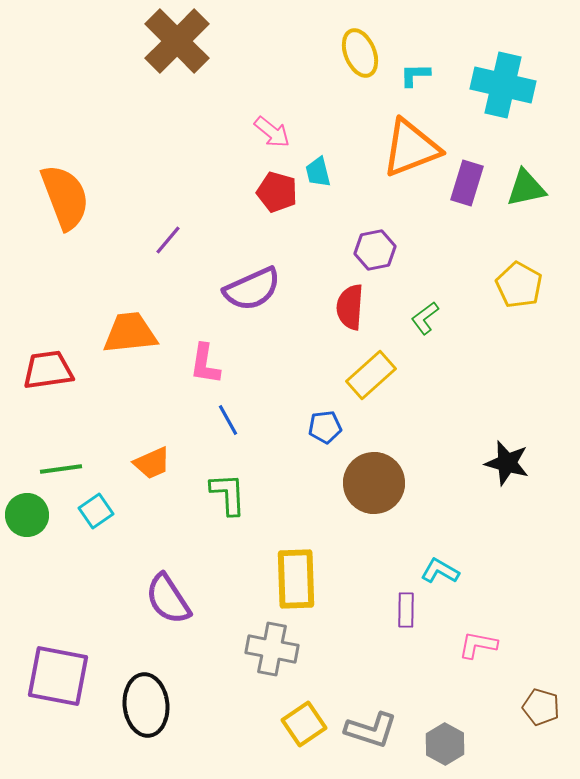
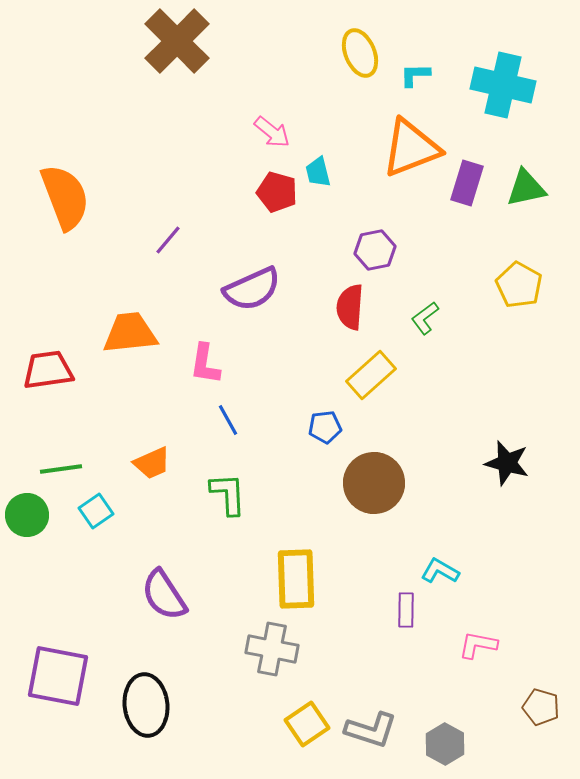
purple semicircle at (168, 599): moved 4 px left, 4 px up
yellow square at (304, 724): moved 3 px right
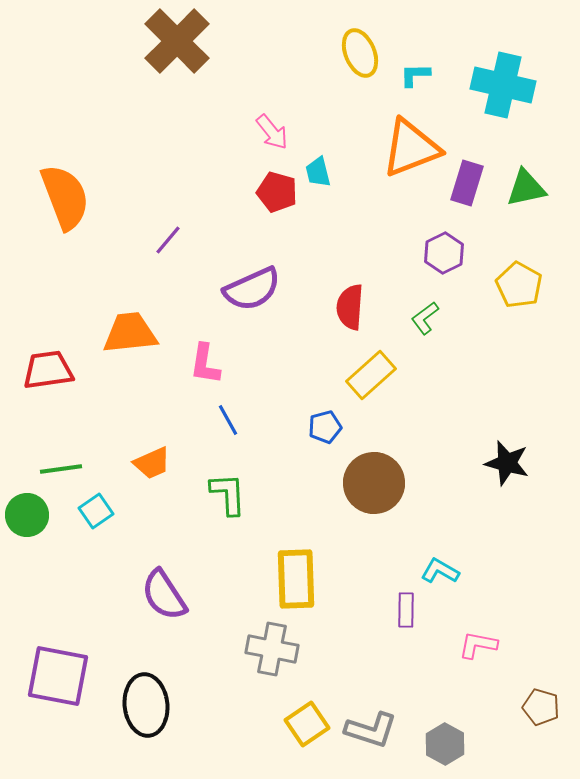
pink arrow at (272, 132): rotated 12 degrees clockwise
purple hexagon at (375, 250): moved 69 px right, 3 px down; rotated 15 degrees counterclockwise
blue pentagon at (325, 427): rotated 8 degrees counterclockwise
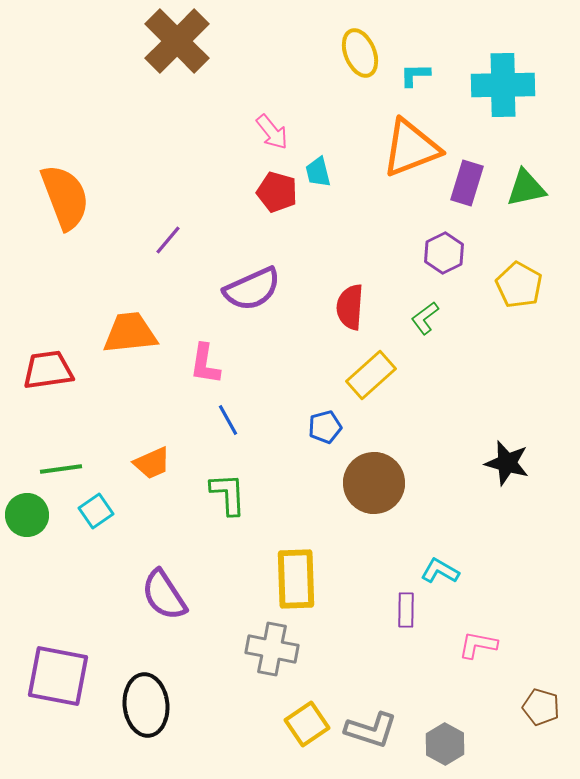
cyan cross at (503, 85): rotated 14 degrees counterclockwise
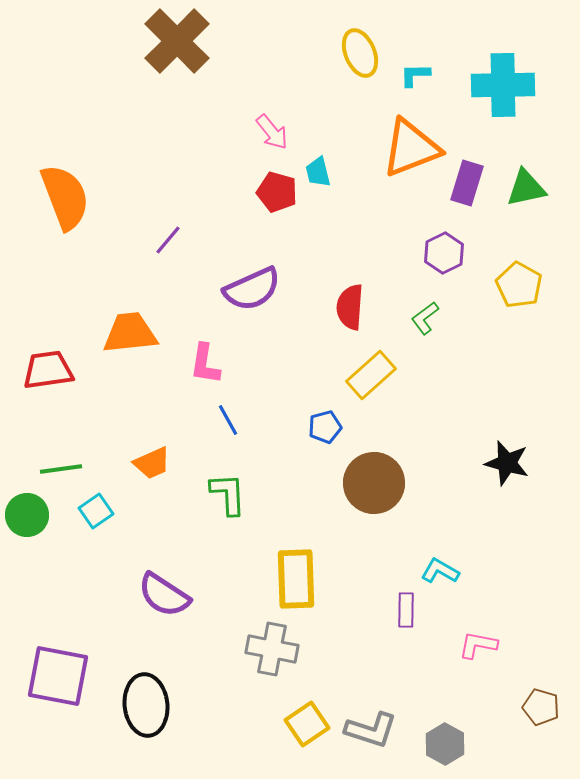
purple semicircle at (164, 595): rotated 24 degrees counterclockwise
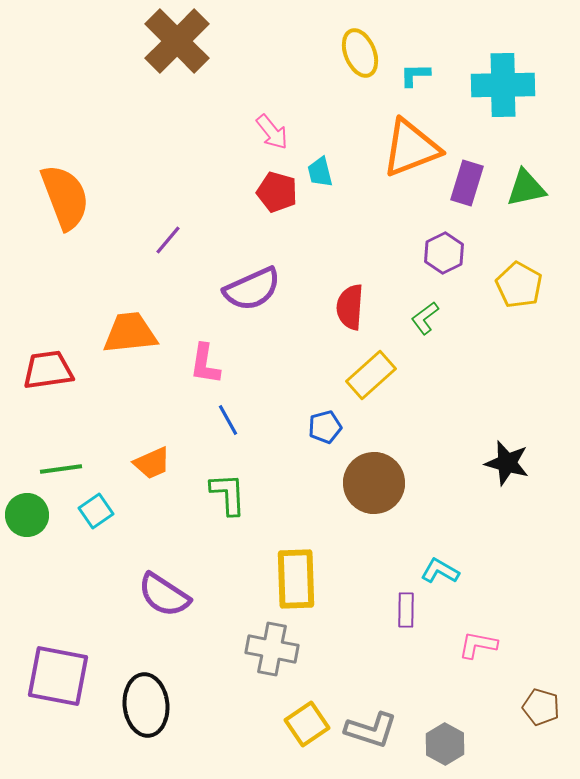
cyan trapezoid at (318, 172): moved 2 px right
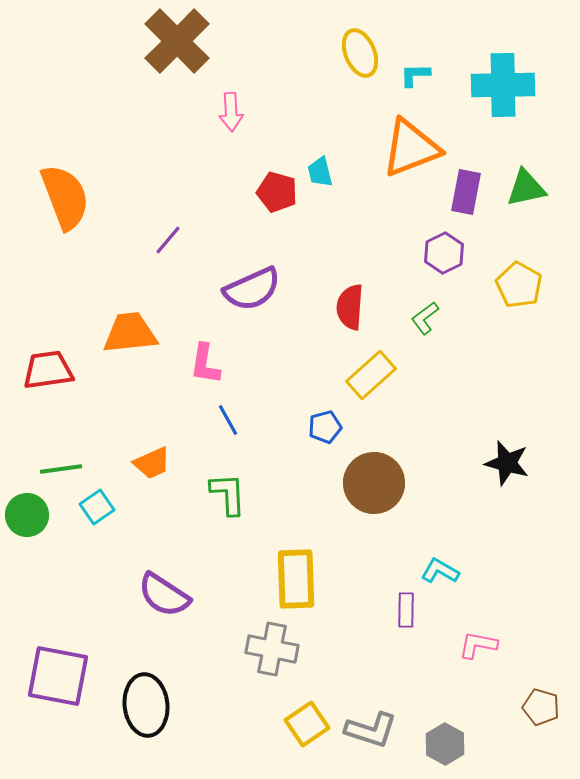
pink arrow at (272, 132): moved 41 px left, 20 px up; rotated 36 degrees clockwise
purple rectangle at (467, 183): moved 1 px left, 9 px down; rotated 6 degrees counterclockwise
cyan square at (96, 511): moved 1 px right, 4 px up
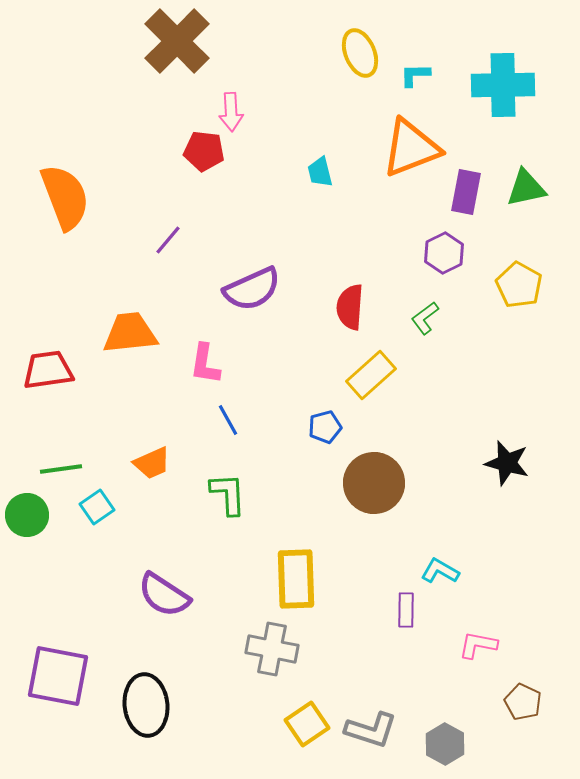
red pentagon at (277, 192): moved 73 px left, 41 px up; rotated 9 degrees counterclockwise
brown pentagon at (541, 707): moved 18 px left, 5 px up; rotated 9 degrees clockwise
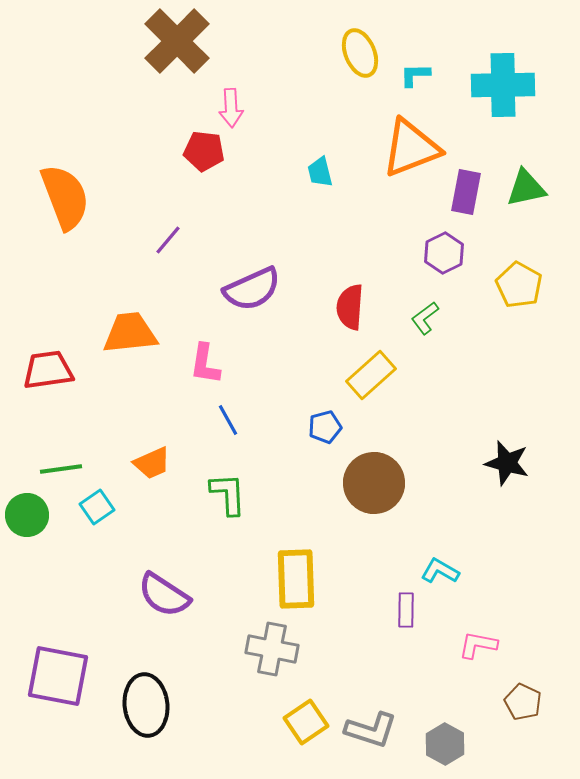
pink arrow at (231, 112): moved 4 px up
yellow square at (307, 724): moved 1 px left, 2 px up
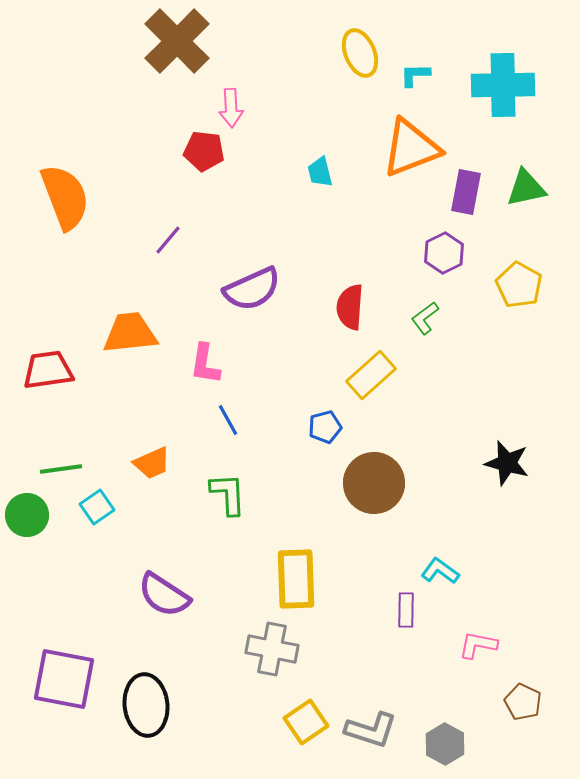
cyan L-shape at (440, 571): rotated 6 degrees clockwise
purple square at (58, 676): moved 6 px right, 3 px down
